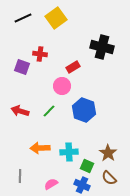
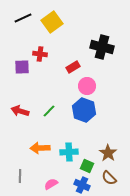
yellow square: moved 4 px left, 4 px down
purple square: rotated 21 degrees counterclockwise
pink circle: moved 25 px right
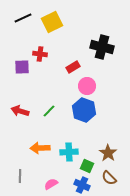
yellow square: rotated 10 degrees clockwise
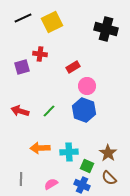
black cross: moved 4 px right, 18 px up
purple square: rotated 14 degrees counterclockwise
gray line: moved 1 px right, 3 px down
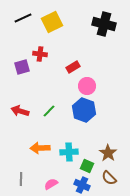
black cross: moved 2 px left, 5 px up
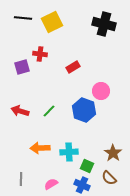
black line: rotated 30 degrees clockwise
pink circle: moved 14 px right, 5 px down
brown star: moved 5 px right
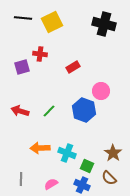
cyan cross: moved 2 px left, 1 px down; rotated 24 degrees clockwise
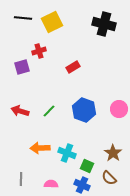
red cross: moved 1 px left, 3 px up; rotated 24 degrees counterclockwise
pink circle: moved 18 px right, 18 px down
pink semicircle: rotated 32 degrees clockwise
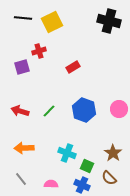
black cross: moved 5 px right, 3 px up
orange arrow: moved 16 px left
gray line: rotated 40 degrees counterclockwise
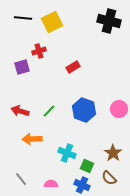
orange arrow: moved 8 px right, 9 px up
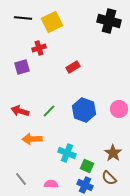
red cross: moved 3 px up
blue cross: moved 3 px right
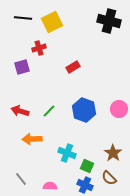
pink semicircle: moved 1 px left, 2 px down
